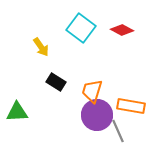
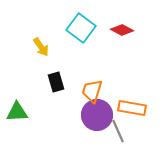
black rectangle: rotated 42 degrees clockwise
orange rectangle: moved 1 px right, 2 px down
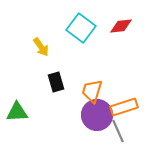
red diamond: moved 1 px left, 4 px up; rotated 35 degrees counterclockwise
orange rectangle: moved 8 px left, 1 px up; rotated 28 degrees counterclockwise
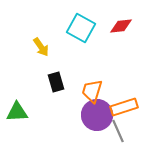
cyan square: rotated 8 degrees counterclockwise
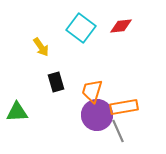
cyan square: rotated 8 degrees clockwise
orange rectangle: rotated 8 degrees clockwise
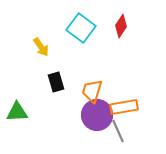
red diamond: rotated 50 degrees counterclockwise
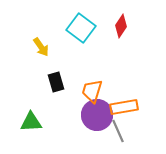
green triangle: moved 14 px right, 10 px down
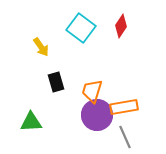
gray line: moved 7 px right, 6 px down
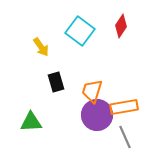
cyan square: moved 1 px left, 3 px down
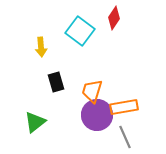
red diamond: moved 7 px left, 8 px up
yellow arrow: rotated 30 degrees clockwise
green triangle: moved 4 px right; rotated 35 degrees counterclockwise
